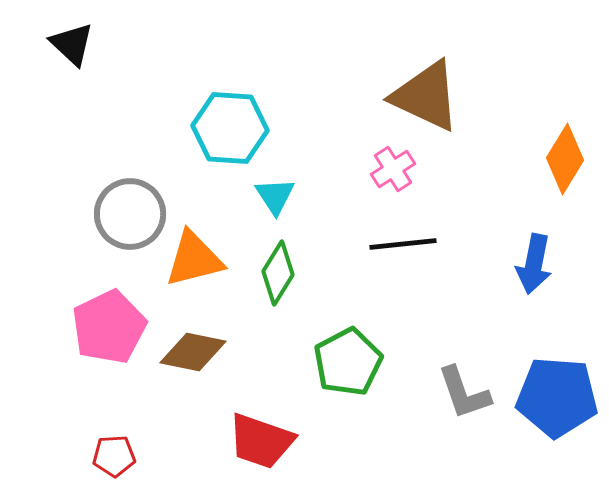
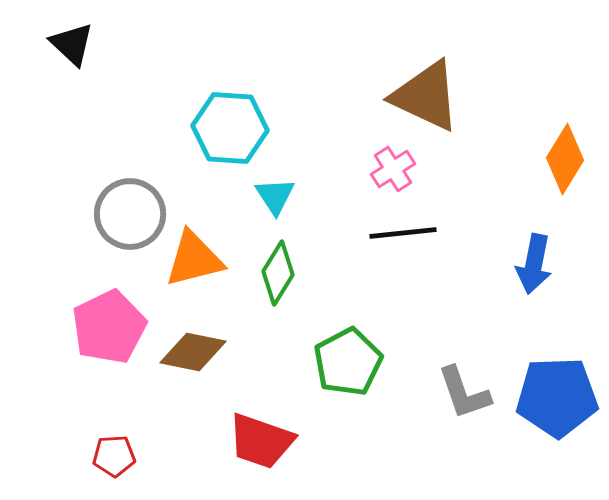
black line: moved 11 px up
blue pentagon: rotated 6 degrees counterclockwise
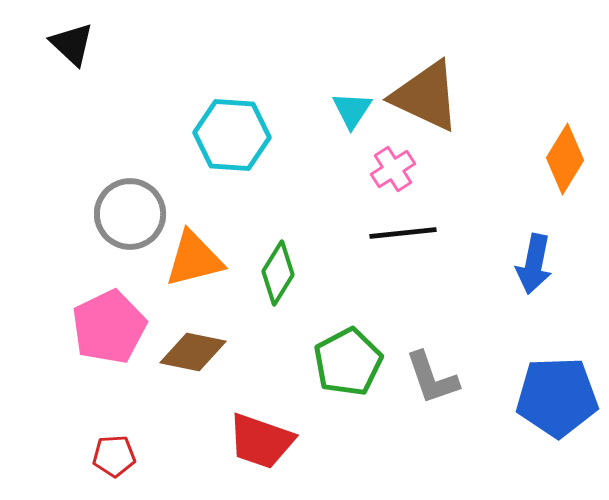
cyan hexagon: moved 2 px right, 7 px down
cyan triangle: moved 77 px right, 86 px up; rotated 6 degrees clockwise
gray L-shape: moved 32 px left, 15 px up
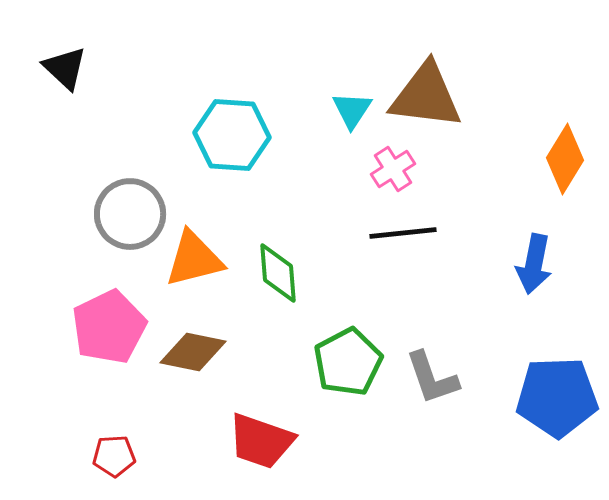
black triangle: moved 7 px left, 24 px down
brown triangle: rotated 18 degrees counterclockwise
green diamond: rotated 36 degrees counterclockwise
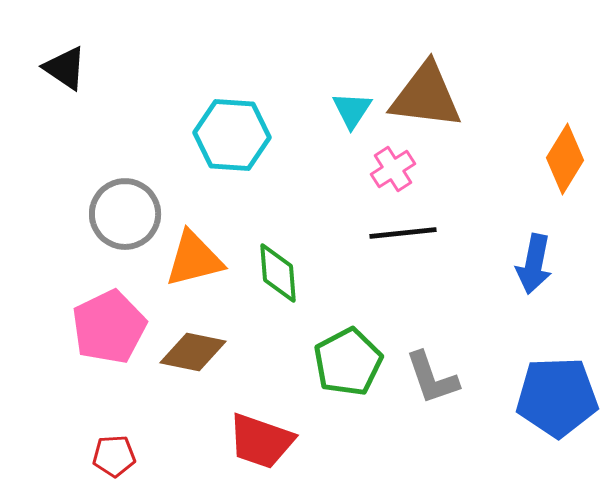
black triangle: rotated 9 degrees counterclockwise
gray circle: moved 5 px left
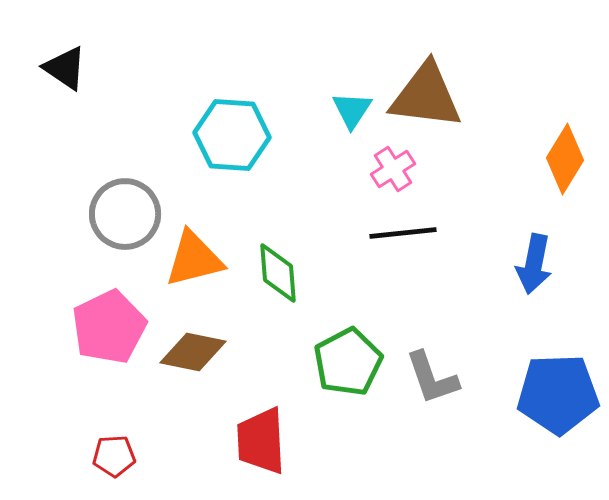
blue pentagon: moved 1 px right, 3 px up
red trapezoid: rotated 68 degrees clockwise
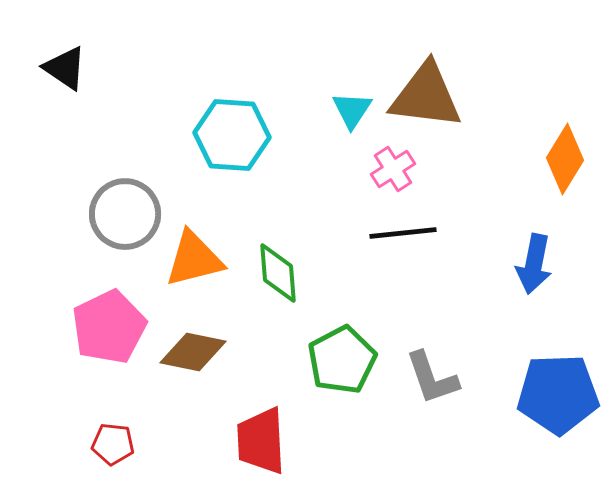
green pentagon: moved 6 px left, 2 px up
red pentagon: moved 1 px left, 12 px up; rotated 9 degrees clockwise
